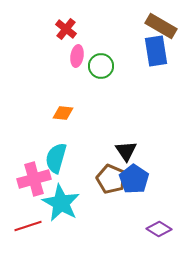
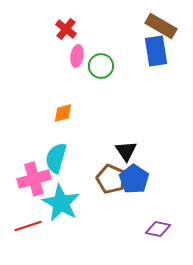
orange diamond: rotated 20 degrees counterclockwise
purple diamond: moved 1 px left; rotated 20 degrees counterclockwise
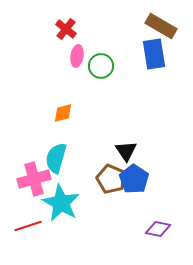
blue rectangle: moved 2 px left, 3 px down
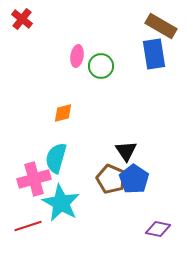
red cross: moved 44 px left, 10 px up
